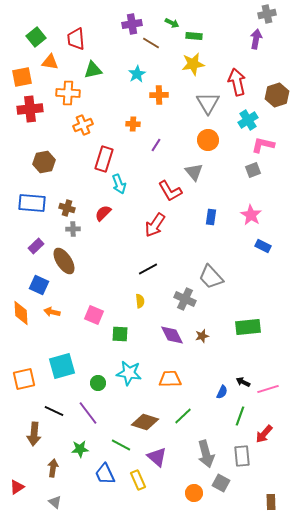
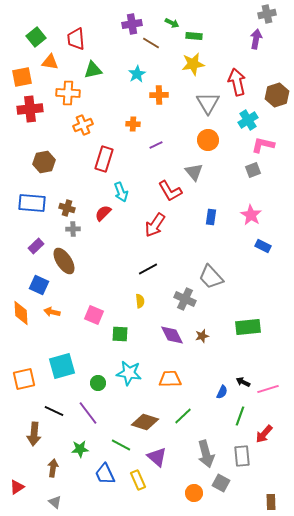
purple line at (156, 145): rotated 32 degrees clockwise
cyan arrow at (119, 184): moved 2 px right, 8 px down
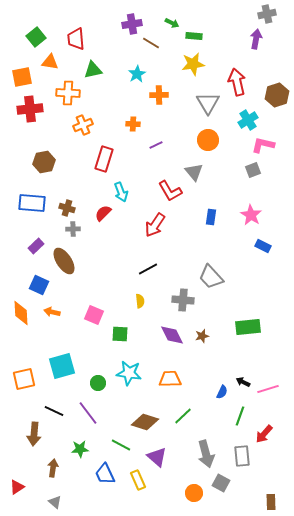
gray cross at (185, 299): moved 2 px left, 1 px down; rotated 20 degrees counterclockwise
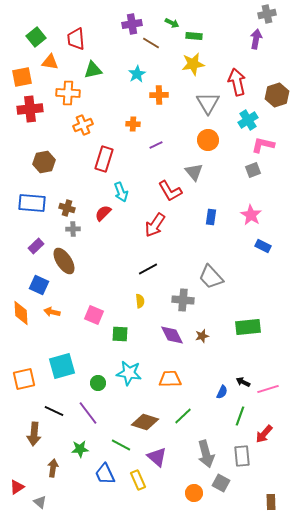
gray triangle at (55, 502): moved 15 px left
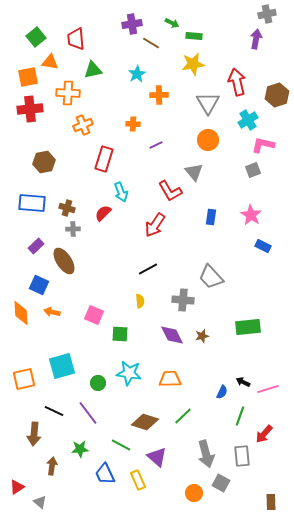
orange square at (22, 77): moved 6 px right
brown arrow at (53, 468): moved 1 px left, 2 px up
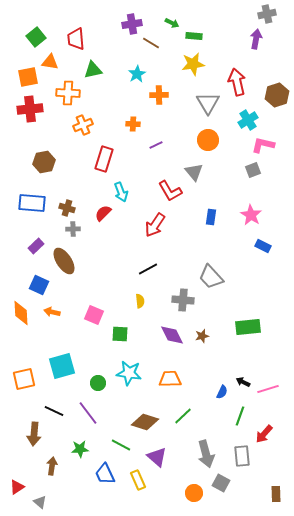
brown rectangle at (271, 502): moved 5 px right, 8 px up
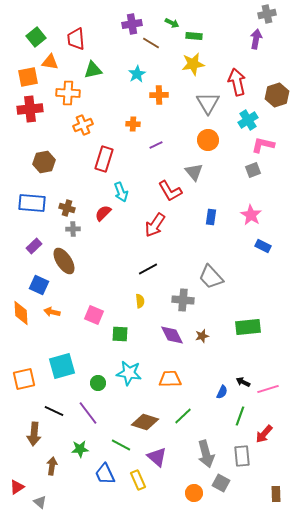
purple rectangle at (36, 246): moved 2 px left
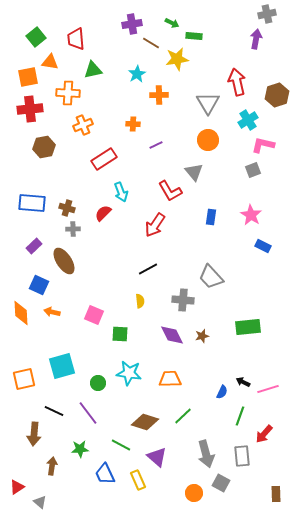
yellow star at (193, 64): moved 16 px left, 5 px up
red rectangle at (104, 159): rotated 40 degrees clockwise
brown hexagon at (44, 162): moved 15 px up
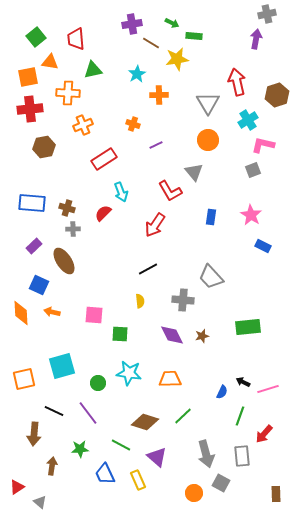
orange cross at (133, 124): rotated 16 degrees clockwise
pink square at (94, 315): rotated 18 degrees counterclockwise
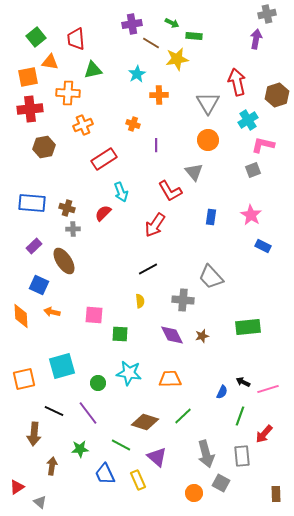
purple line at (156, 145): rotated 64 degrees counterclockwise
orange diamond at (21, 313): moved 3 px down
